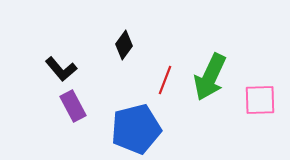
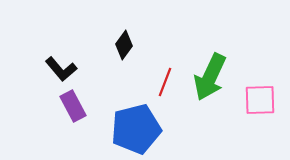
red line: moved 2 px down
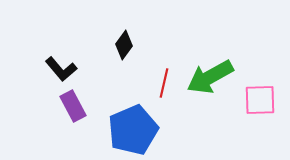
green arrow: rotated 36 degrees clockwise
red line: moved 1 px left, 1 px down; rotated 8 degrees counterclockwise
blue pentagon: moved 3 px left, 1 px down; rotated 9 degrees counterclockwise
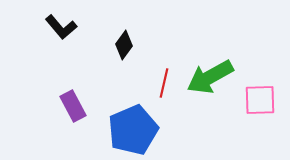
black L-shape: moved 42 px up
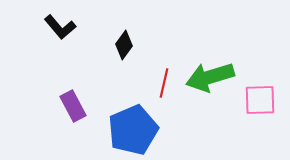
black L-shape: moved 1 px left
green arrow: rotated 12 degrees clockwise
